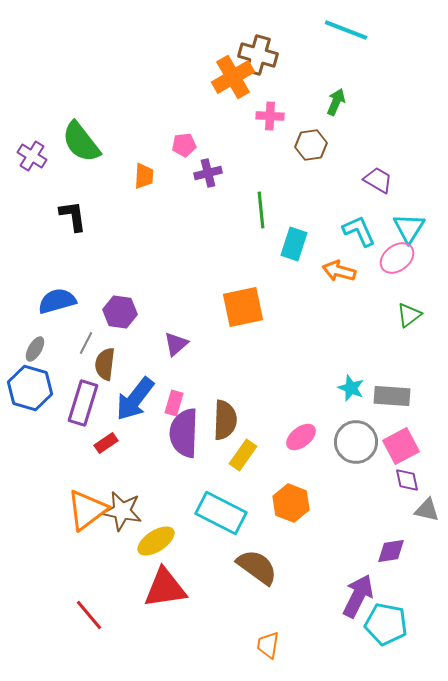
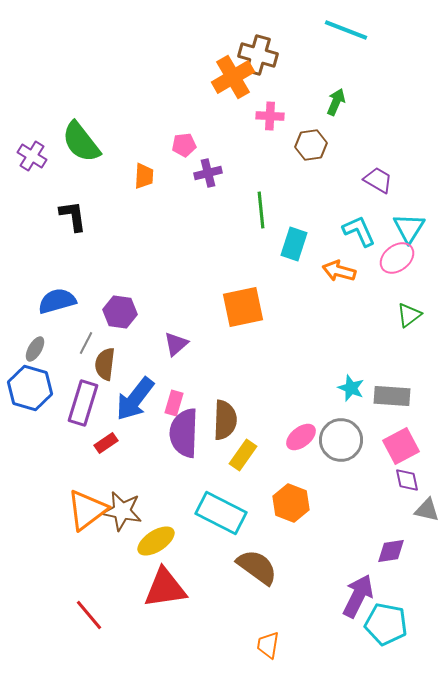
gray circle at (356, 442): moved 15 px left, 2 px up
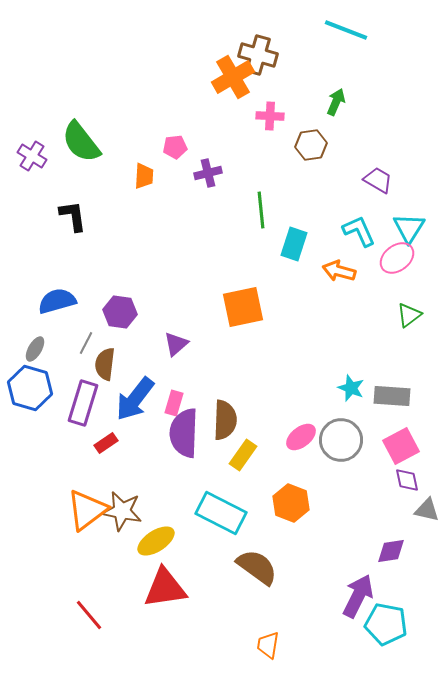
pink pentagon at (184, 145): moved 9 px left, 2 px down
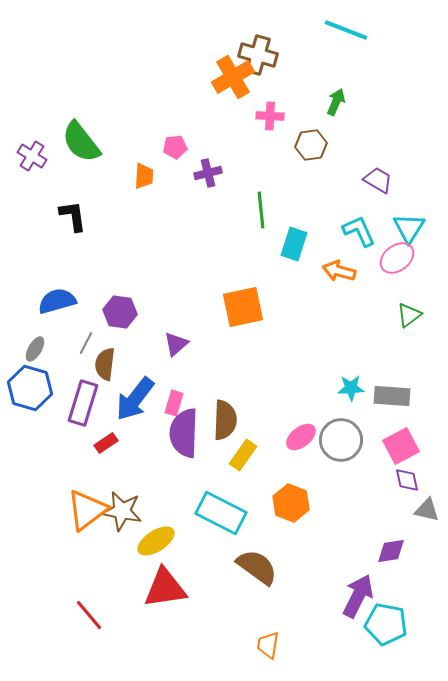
cyan star at (351, 388): rotated 24 degrees counterclockwise
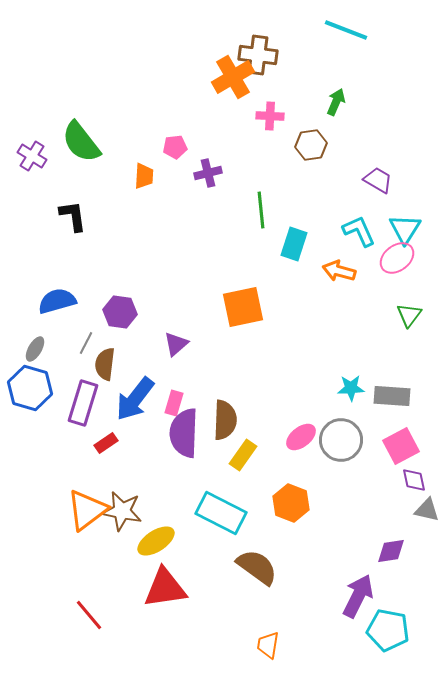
brown cross at (258, 55): rotated 9 degrees counterclockwise
cyan triangle at (409, 228): moved 4 px left, 1 px down
green triangle at (409, 315): rotated 16 degrees counterclockwise
purple diamond at (407, 480): moved 7 px right
cyan pentagon at (386, 624): moved 2 px right, 6 px down
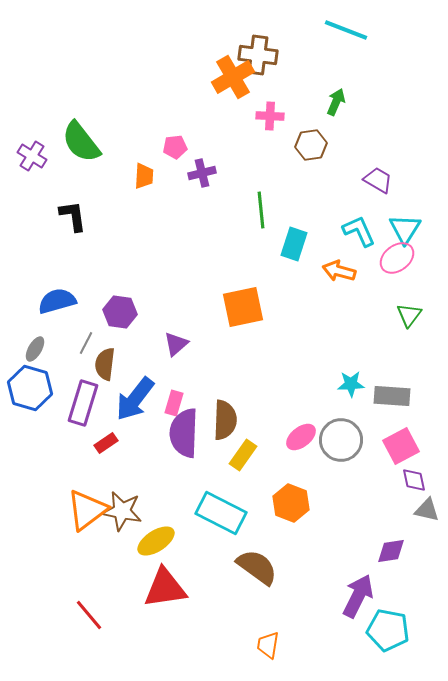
purple cross at (208, 173): moved 6 px left
cyan star at (351, 388): moved 4 px up
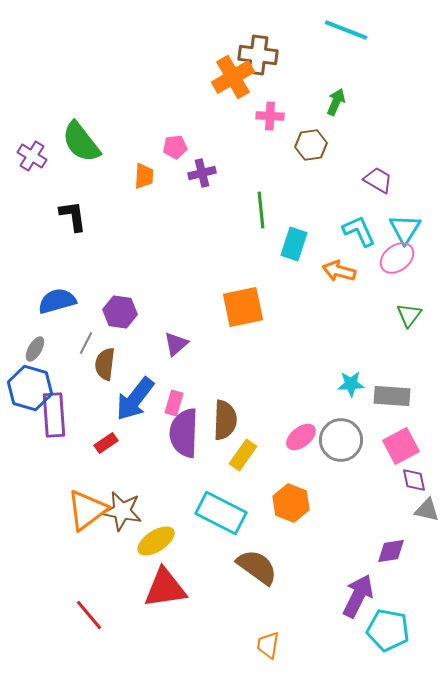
purple rectangle at (83, 403): moved 29 px left, 12 px down; rotated 21 degrees counterclockwise
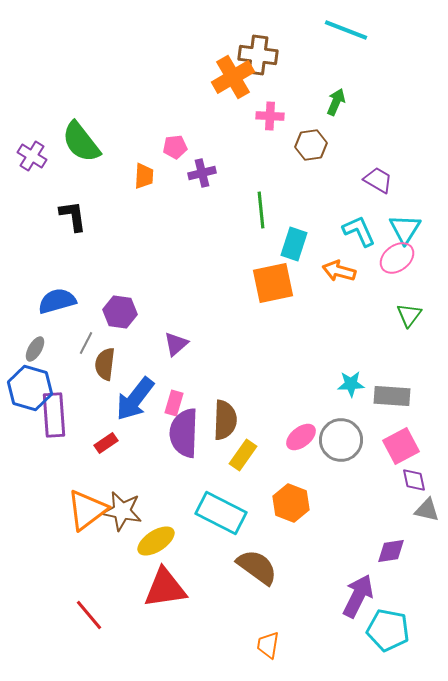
orange square at (243, 307): moved 30 px right, 24 px up
